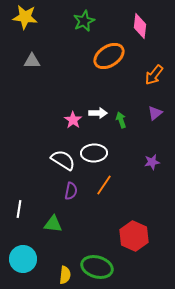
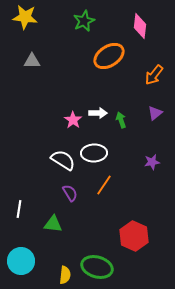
purple semicircle: moved 1 px left, 2 px down; rotated 42 degrees counterclockwise
cyan circle: moved 2 px left, 2 px down
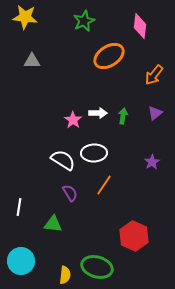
green arrow: moved 2 px right, 4 px up; rotated 28 degrees clockwise
purple star: rotated 21 degrees counterclockwise
white line: moved 2 px up
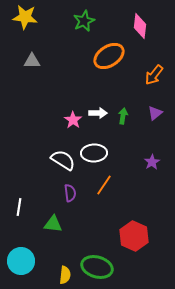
purple semicircle: rotated 24 degrees clockwise
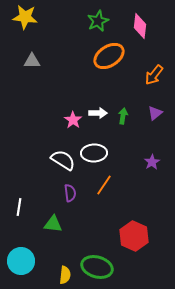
green star: moved 14 px right
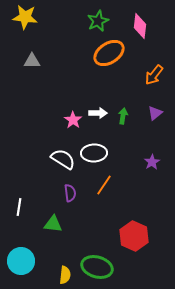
orange ellipse: moved 3 px up
white semicircle: moved 1 px up
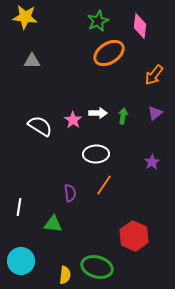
white ellipse: moved 2 px right, 1 px down
white semicircle: moved 23 px left, 33 px up
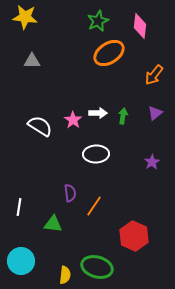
orange line: moved 10 px left, 21 px down
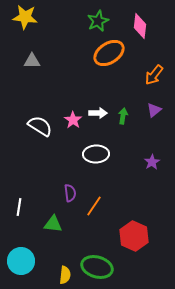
purple triangle: moved 1 px left, 3 px up
